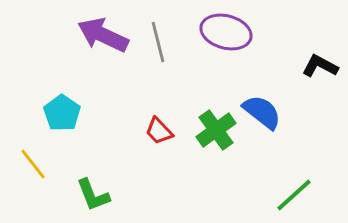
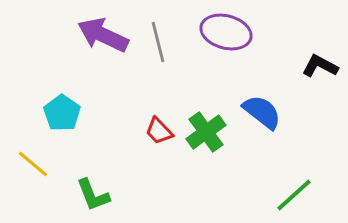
green cross: moved 10 px left, 2 px down
yellow line: rotated 12 degrees counterclockwise
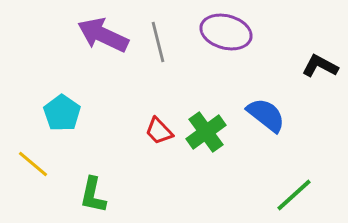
blue semicircle: moved 4 px right, 3 px down
green L-shape: rotated 33 degrees clockwise
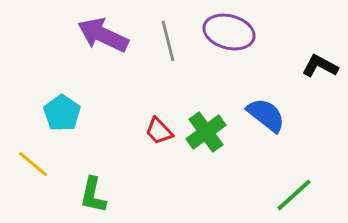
purple ellipse: moved 3 px right
gray line: moved 10 px right, 1 px up
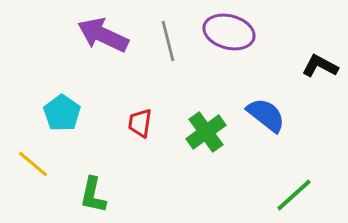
red trapezoid: moved 19 px left, 8 px up; rotated 52 degrees clockwise
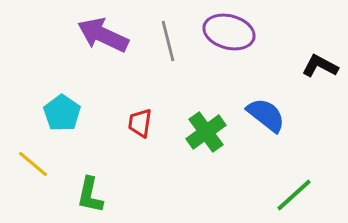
green L-shape: moved 3 px left
